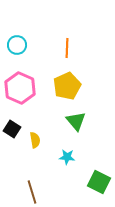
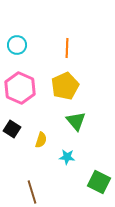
yellow pentagon: moved 2 px left
yellow semicircle: moved 6 px right; rotated 28 degrees clockwise
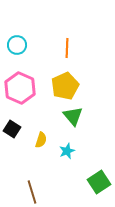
green triangle: moved 3 px left, 5 px up
cyan star: moved 6 px up; rotated 28 degrees counterclockwise
green square: rotated 30 degrees clockwise
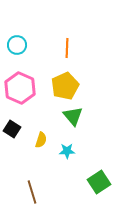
cyan star: rotated 21 degrees clockwise
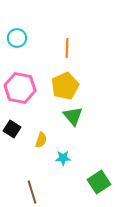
cyan circle: moved 7 px up
pink hexagon: rotated 12 degrees counterclockwise
cyan star: moved 4 px left, 7 px down
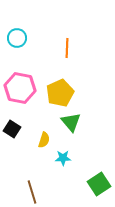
yellow pentagon: moved 5 px left, 7 px down
green triangle: moved 2 px left, 6 px down
yellow semicircle: moved 3 px right
green square: moved 2 px down
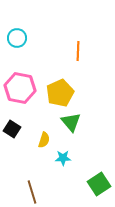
orange line: moved 11 px right, 3 px down
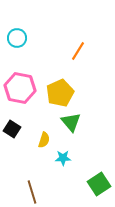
orange line: rotated 30 degrees clockwise
